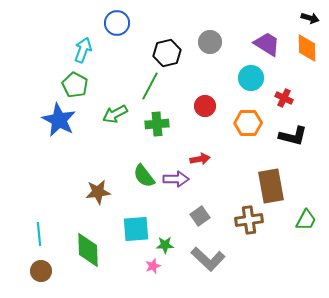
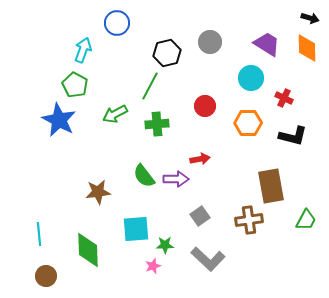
brown circle: moved 5 px right, 5 px down
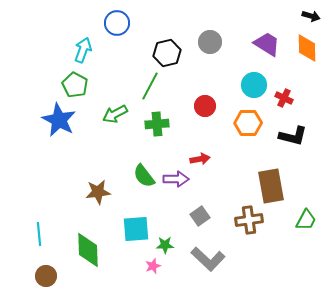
black arrow: moved 1 px right, 2 px up
cyan circle: moved 3 px right, 7 px down
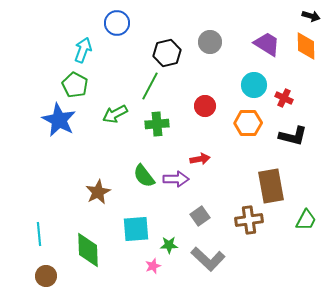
orange diamond: moved 1 px left, 2 px up
brown star: rotated 20 degrees counterclockwise
green star: moved 4 px right
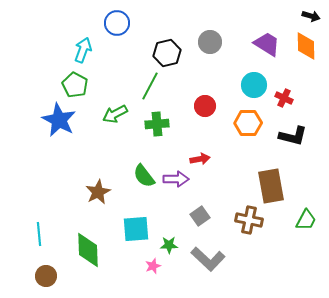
brown cross: rotated 20 degrees clockwise
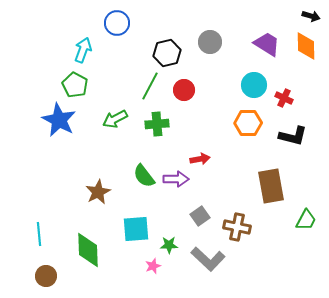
red circle: moved 21 px left, 16 px up
green arrow: moved 5 px down
brown cross: moved 12 px left, 7 px down
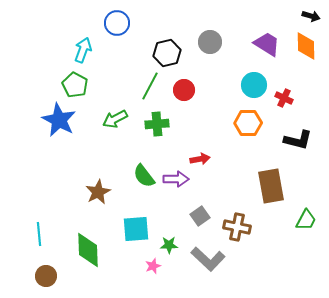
black L-shape: moved 5 px right, 4 px down
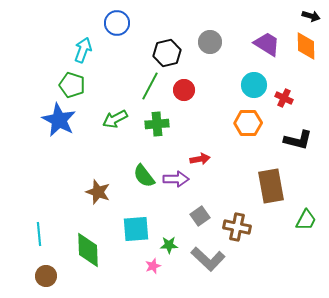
green pentagon: moved 3 px left; rotated 10 degrees counterclockwise
brown star: rotated 25 degrees counterclockwise
